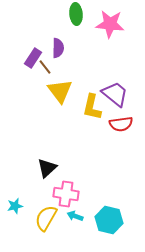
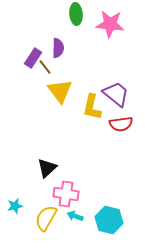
purple trapezoid: moved 1 px right
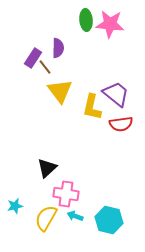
green ellipse: moved 10 px right, 6 px down
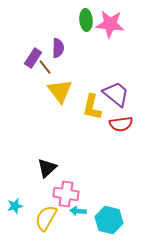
cyan arrow: moved 3 px right, 5 px up; rotated 14 degrees counterclockwise
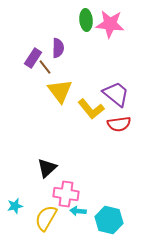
yellow L-shape: moved 1 px left, 2 px down; rotated 52 degrees counterclockwise
red semicircle: moved 2 px left
